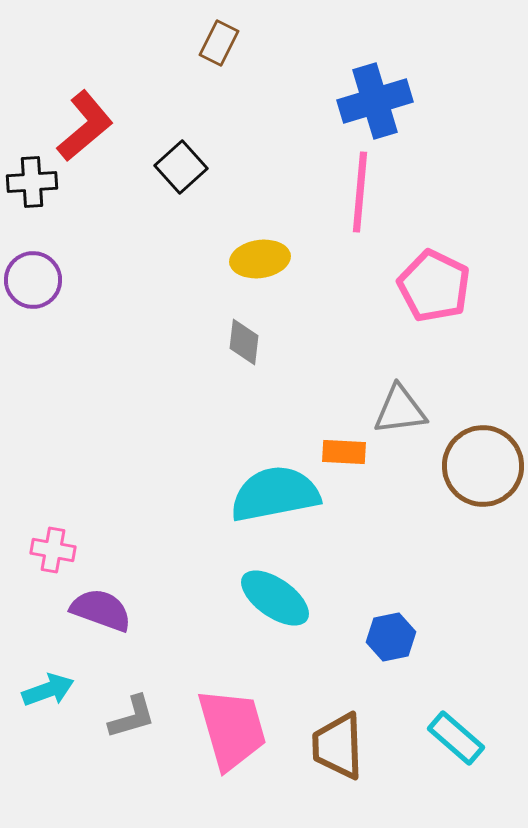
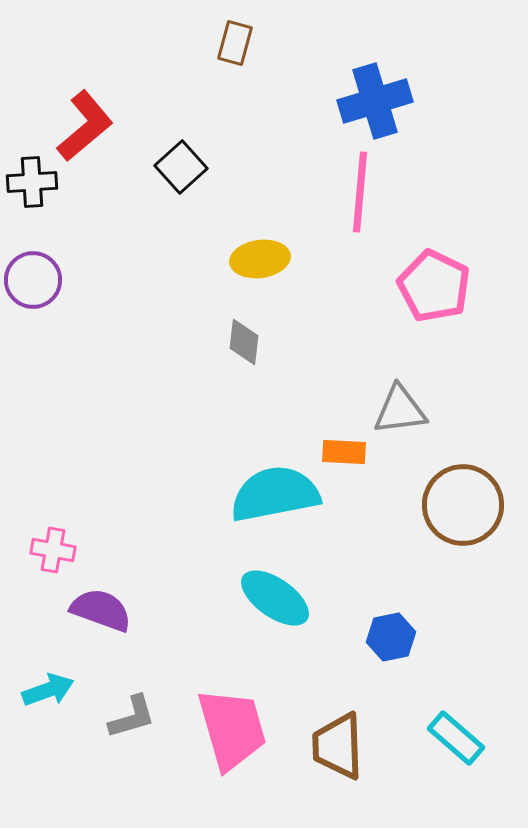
brown rectangle: moved 16 px right; rotated 12 degrees counterclockwise
brown circle: moved 20 px left, 39 px down
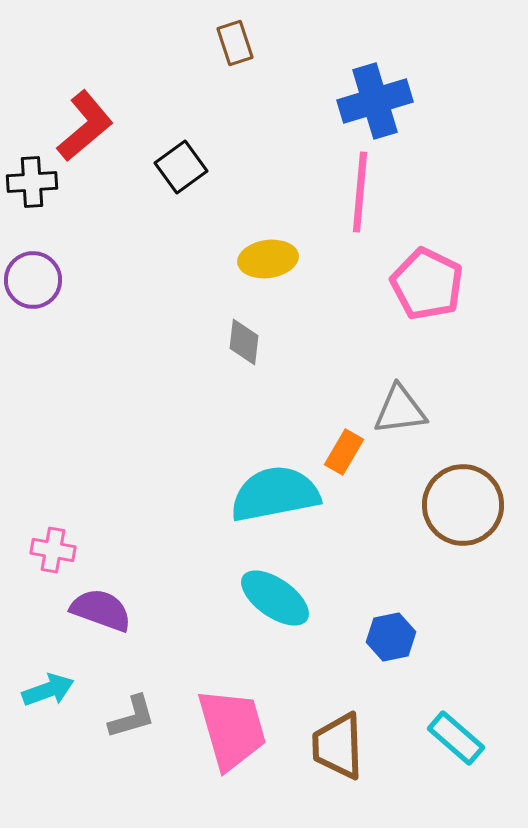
brown rectangle: rotated 33 degrees counterclockwise
black square: rotated 6 degrees clockwise
yellow ellipse: moved 8 px right
pink pentagon: moved 7 px left, 2 px up
orange rectangle: rotated 63 degrees counterclockwise
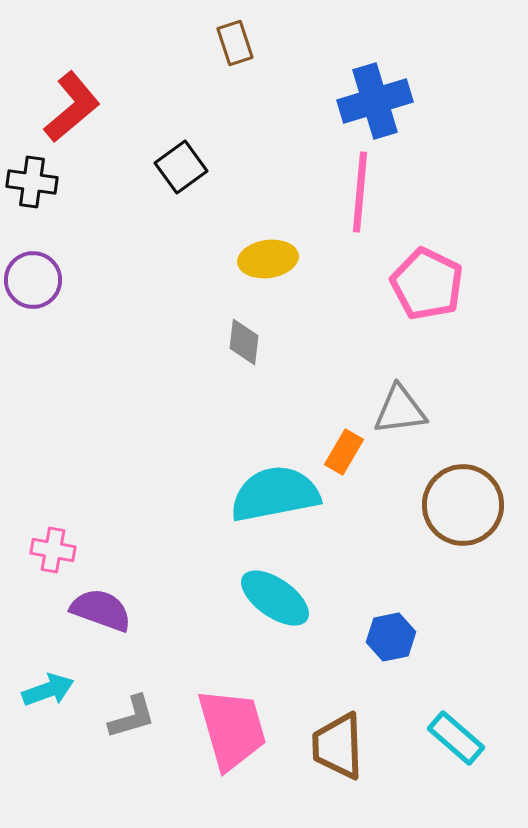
red L-shape: moved 13 px left, 19 px up
black cross: rotated 12 degrees clockwise
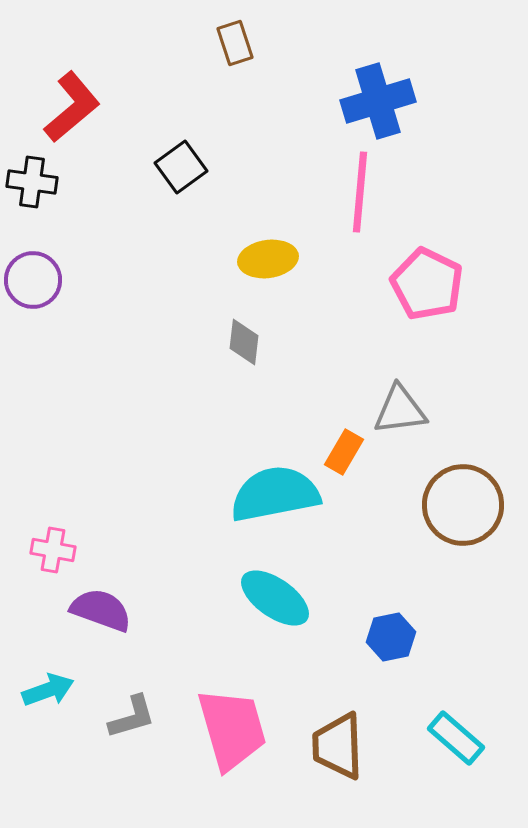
blue cross: moved 3 px right
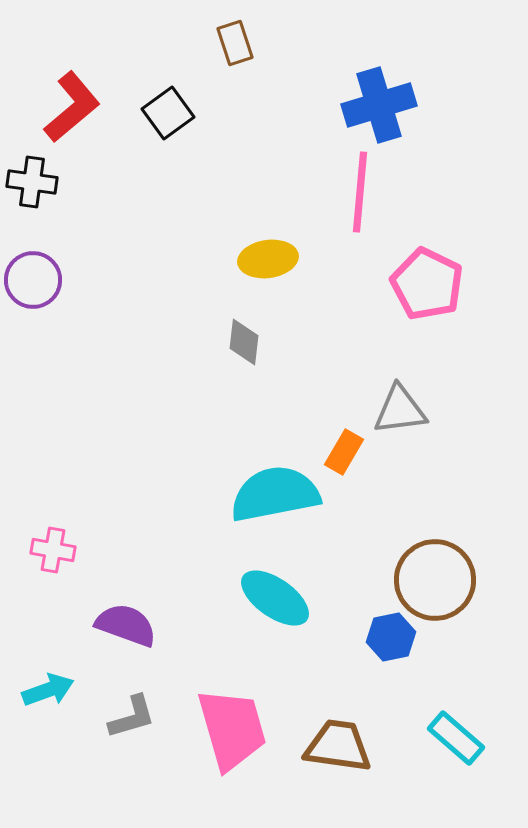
blue cross: moved 1 px right, 4 px down
black square: moved 13 px left, 54 px up
brown circle: moved 28 px left, 75 px down
purple semicircle: moved 25 px right, 15 px down
brown trapezoid: rotated 100 degrees clockwise
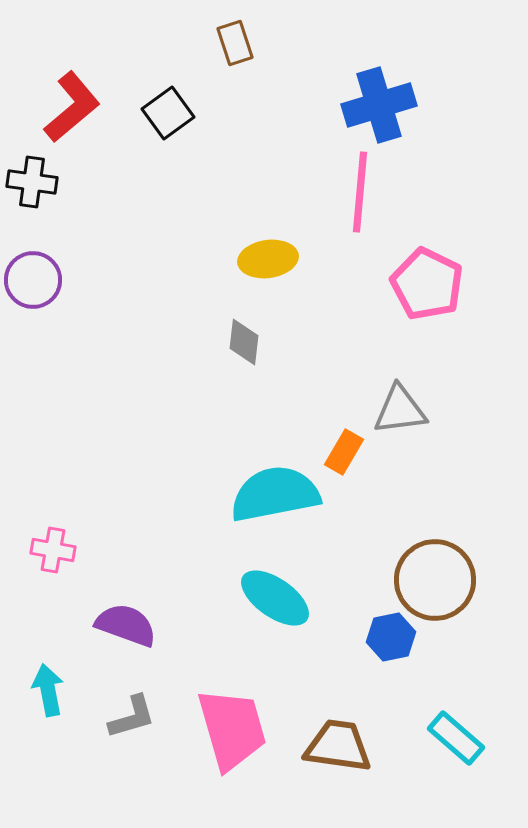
cyan arrow: rotated 81 degrees counterclockwise
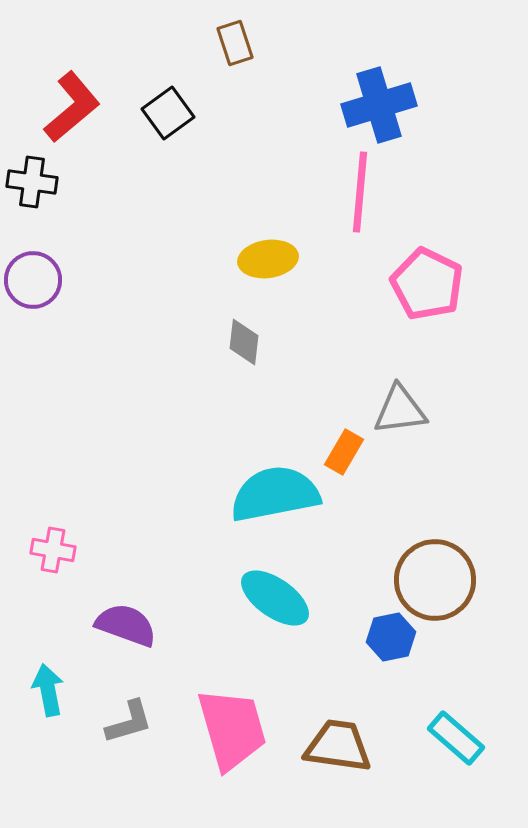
gray L-shape: moved 3 px left, 5 px down
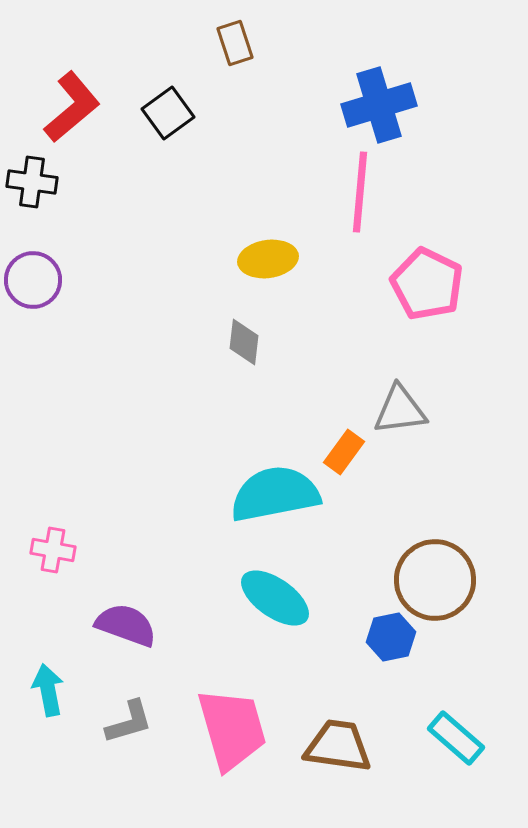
orange rectangle: rotated 6 degrees clockwise
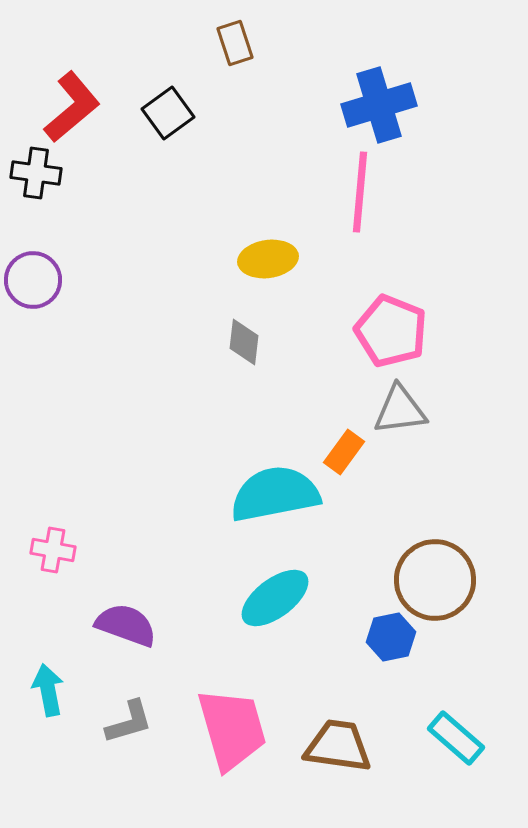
black cross: moved 4 px right, 9 px up
pink pentagon: moved 36 px left, 47 px down; rotated 4 degrees counterclockwise
cyan ellipse: rotated 72 degrees counterclockwise
